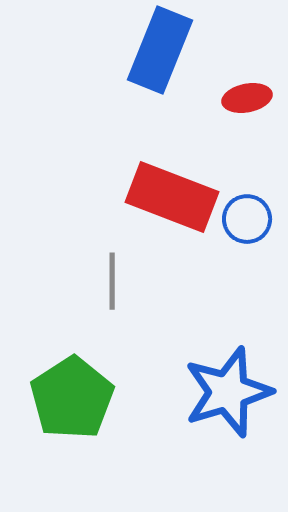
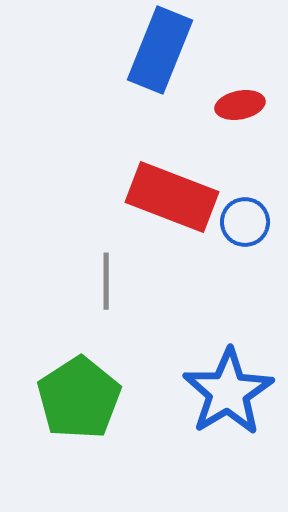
red ellipse: moved 7 px left, 7 px down
blue circle: moved 2 px left, 3 px down
gray line: moved 6 px left
blue star: rotated 14 degrees counterclockwise
green pentagon: moved 7 px right
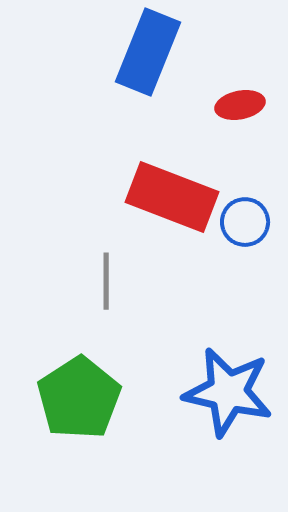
blue rectangle: moved 12 px left, 2 px down
blue star: rotated 28 degrees counterclockwise
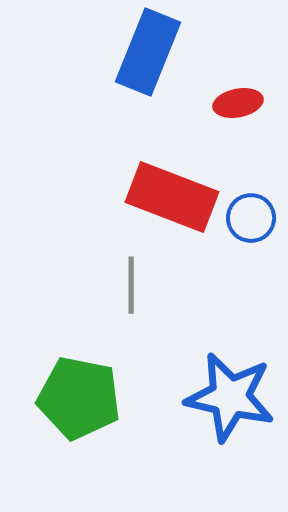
red ellipse: moved 2 px left, 2 px up
blue circle: moved 6 px right, 4 px up
gray line: moved 25 px right, 4 px down
blue star: moved 2 px right, 5 px down
green pentagon: rotated 28 degrees counterclockwise
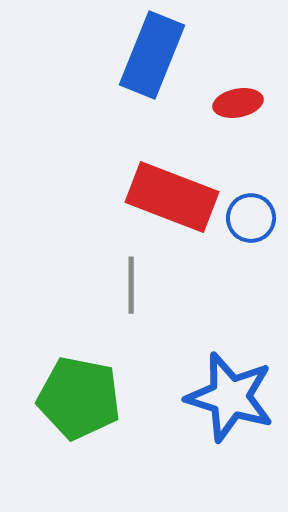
blue rectangle: moved 4 px right, 3 px down
blue star: rotated 4 degrees clockwise
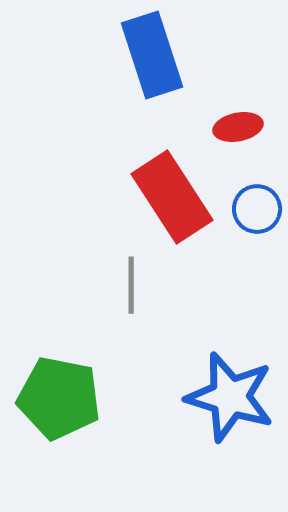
blue rectangle: rotated 40 degrees counterclockwise
red ellipse: moved 24 px down
red rectangle: rotated 36 degrees clockwise
blue circle: moved 6 px right, 9 px up
green pentagon: moved 20 px left
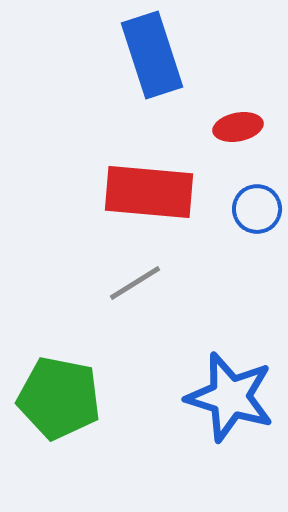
red rectangle: moved 23 px left, 5 px up; rotated 52 degrees counterclockwise
gray line: moved 4 px right, 2 px up; rotated 58 degrees clockwise
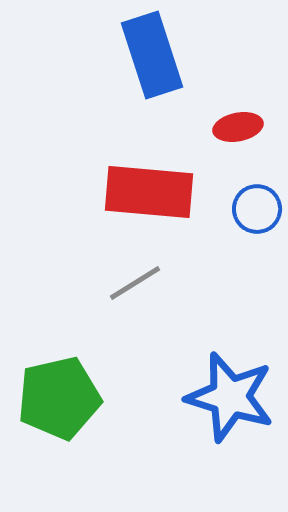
green pentagon: rotated 24 degrees counterclockwise
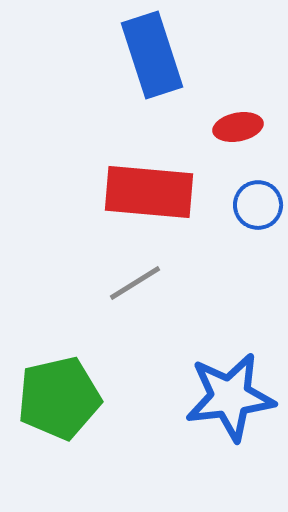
blue circle: moved 1 px right, 4 px up
blue star: rotated 24 degrees counterclockwise
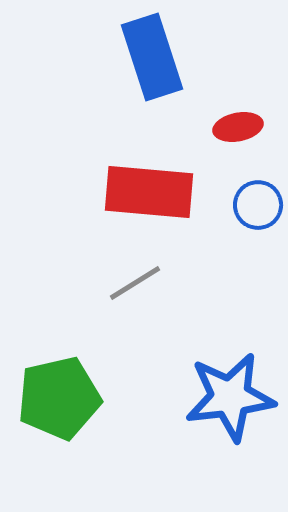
blue rectangle: moved 2 px down
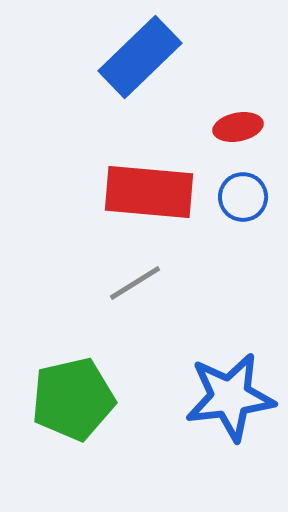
blue rectangle: moved 12 px left; rotated 64 degrees clockwise
blue circle: moved 15 px left, 8 px up
green pentagon: moved 14 px right, 1 px down
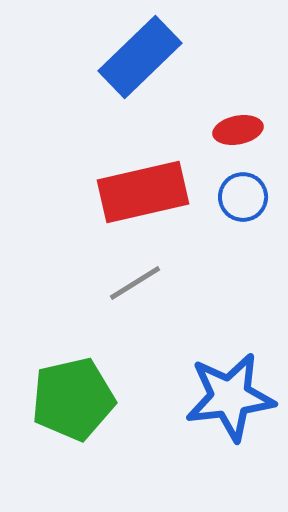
red ellipse: moved 3 px down
red rectangle: moved 6 px left; rotated 18 degrees counterclockwise
